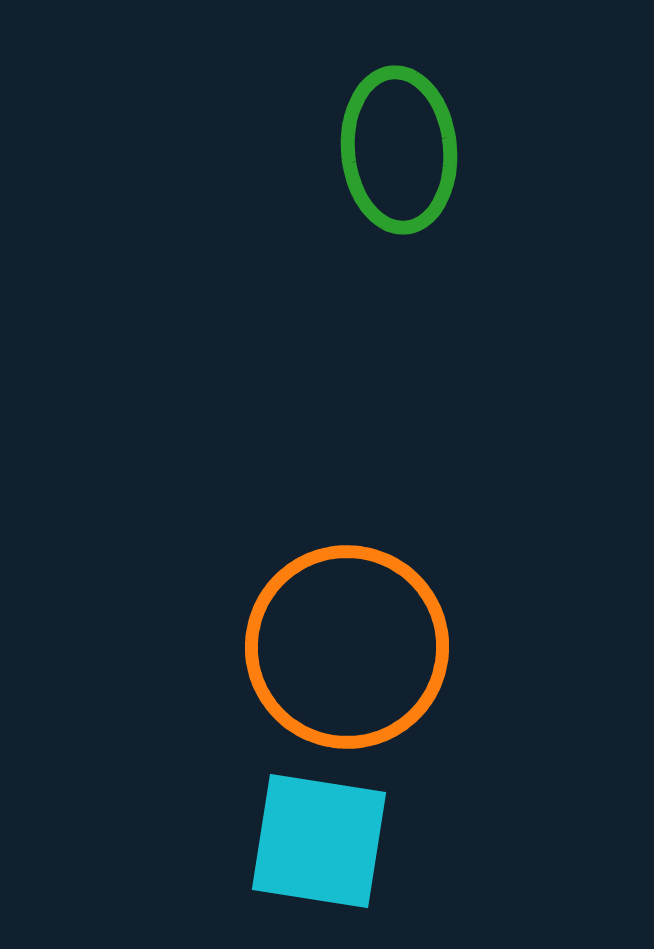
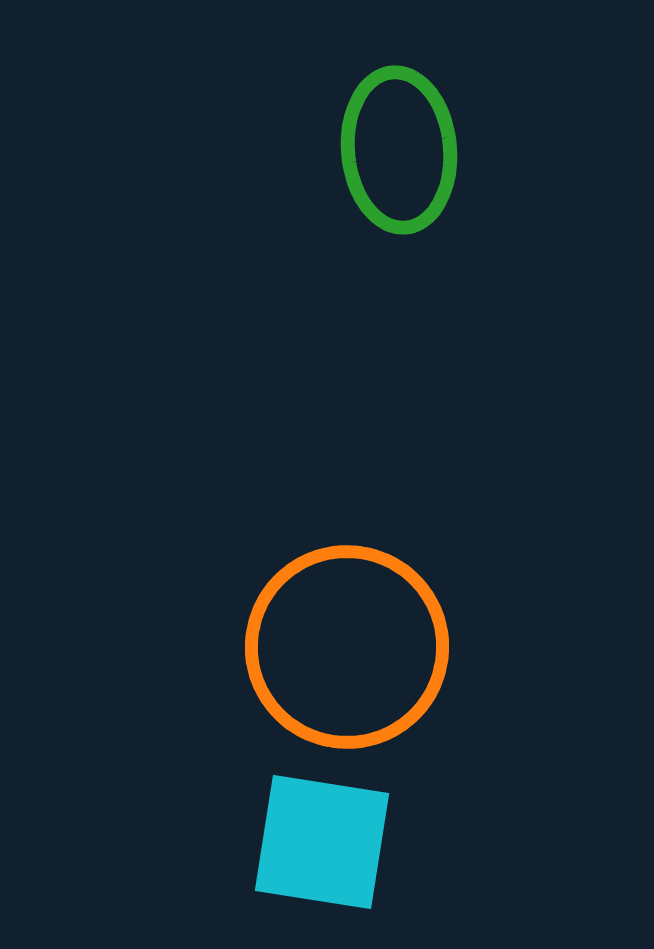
cyan square: moved 3 px right, 1 px down
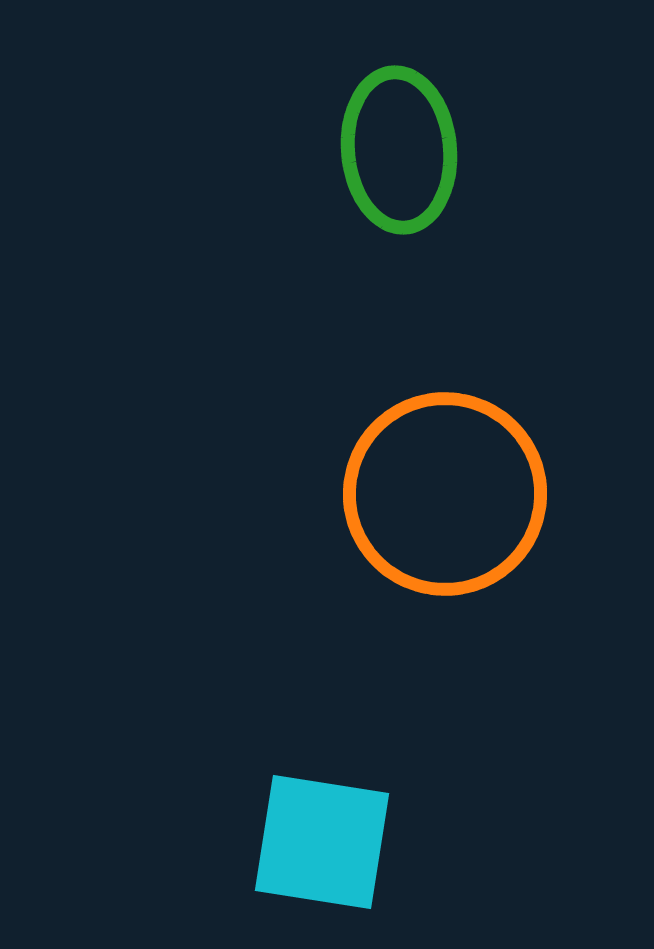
orange circle: moved 98 px right, 153 px up
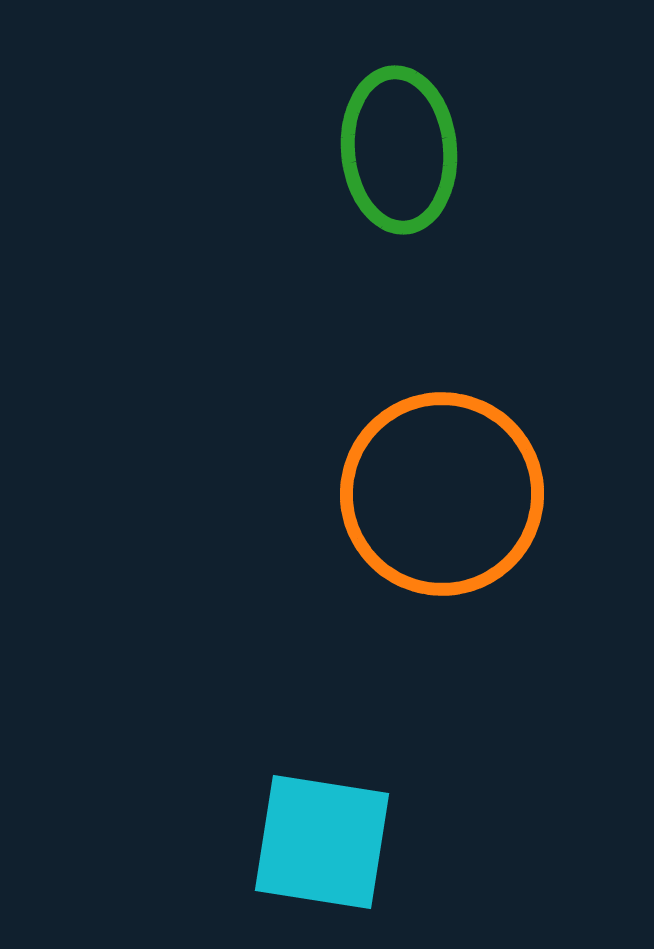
orange circle: moved 3 px left
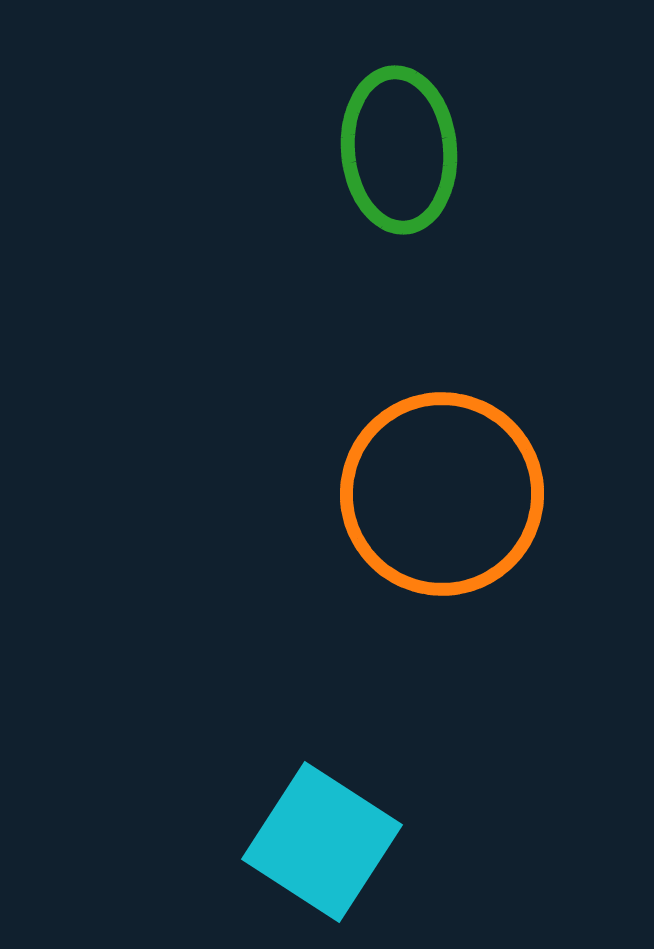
cyan square: rotated 24 degrees clockwise
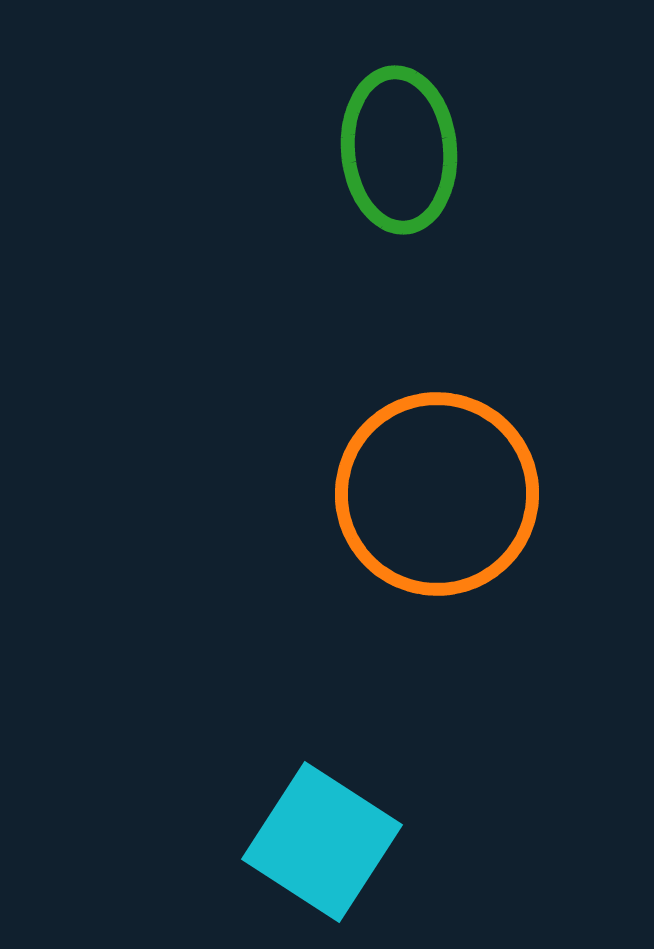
orange circle: moved 5 px left
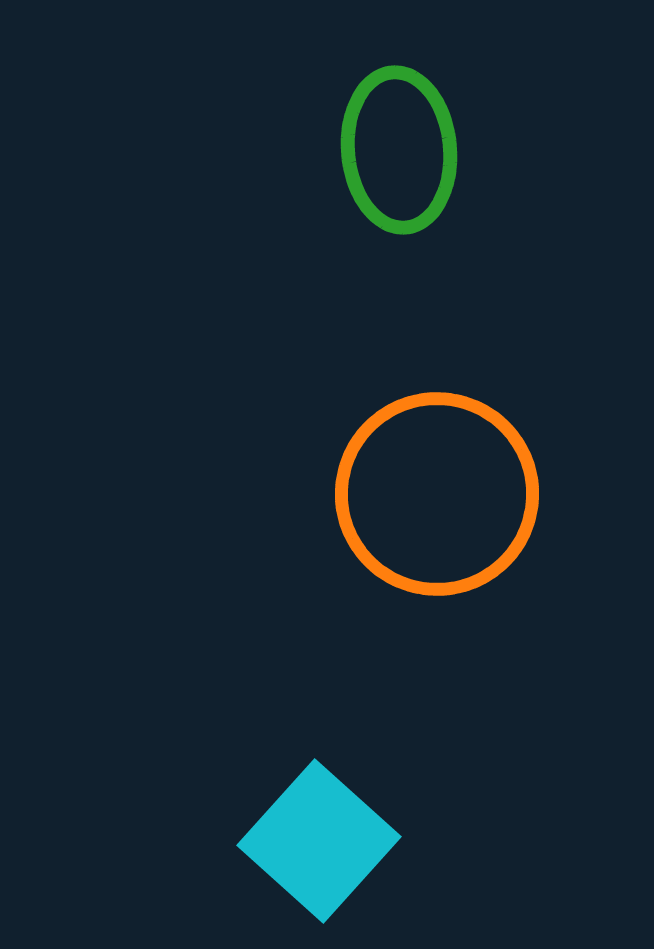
cyan square: moved 3 px left, 1 px up; rotated 9 degrees clockwise
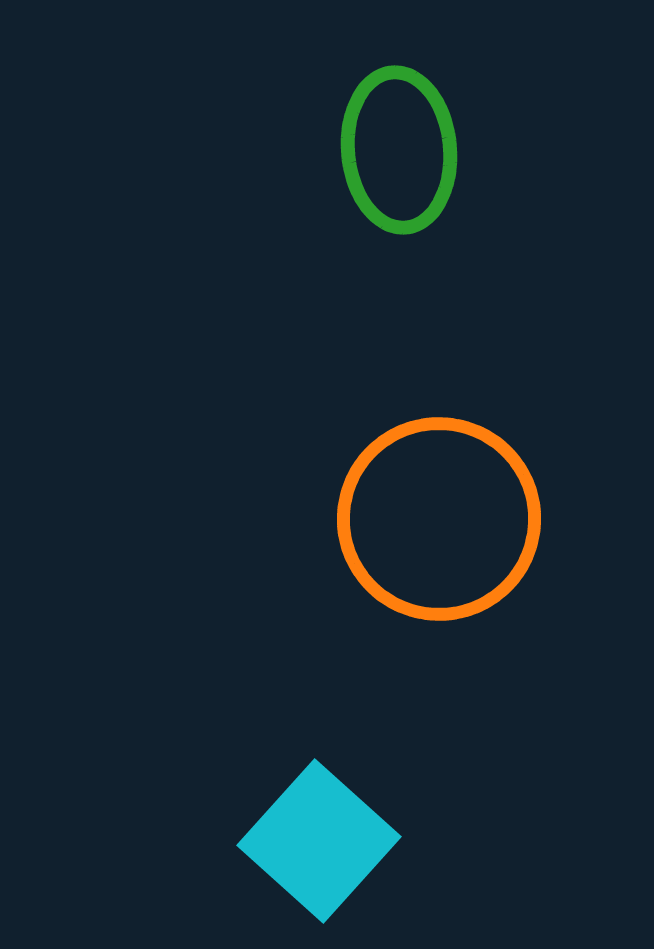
orange circle: moved 2 px right, 25 px down
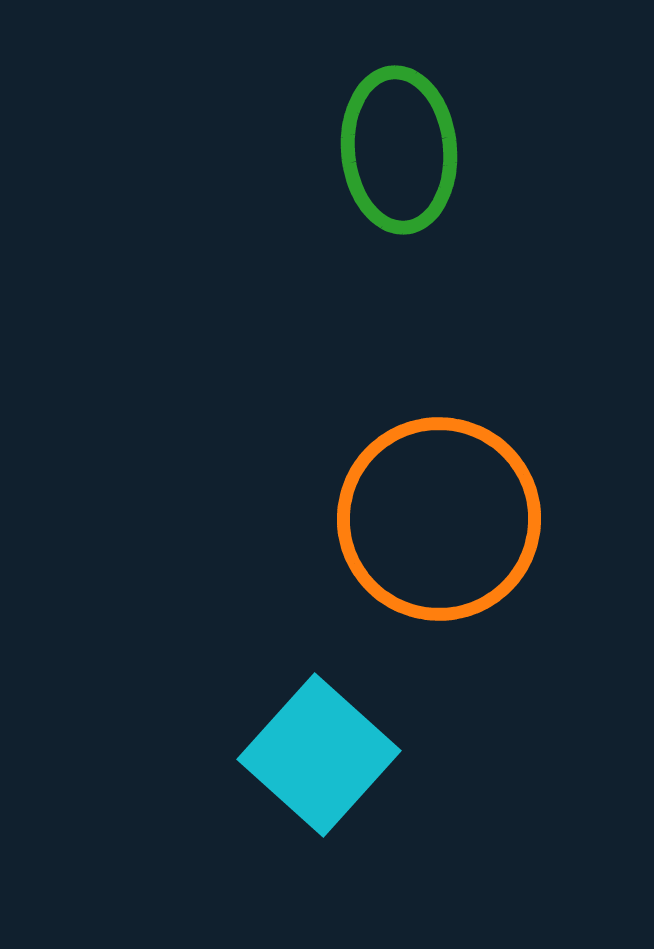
cyan square: moved 86 px up
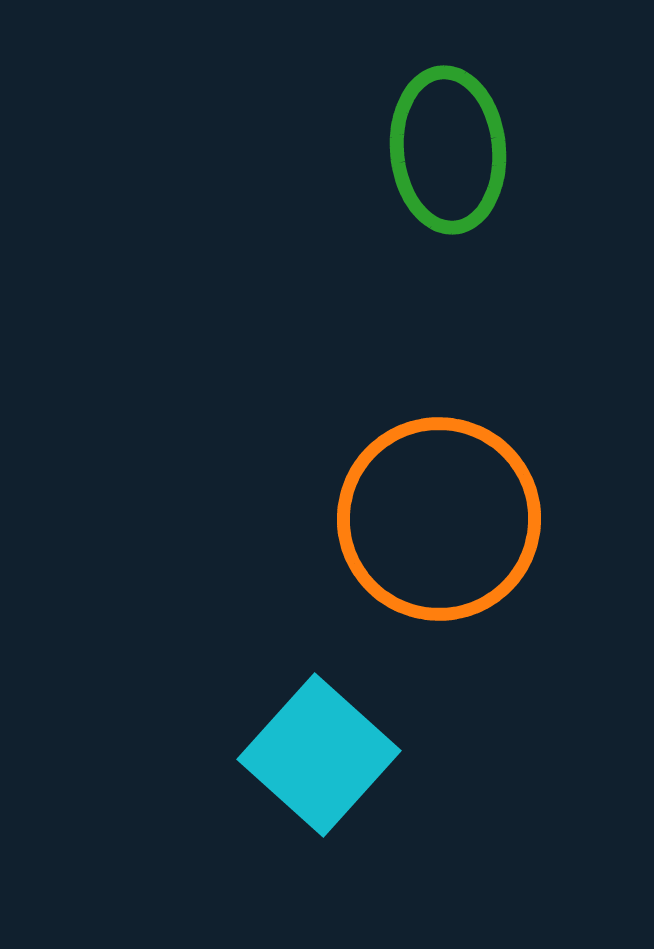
green ellipse: moved 49 px right
